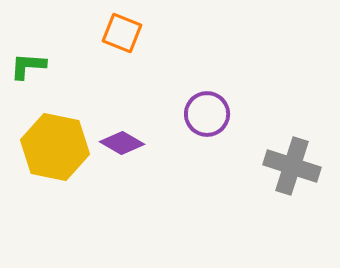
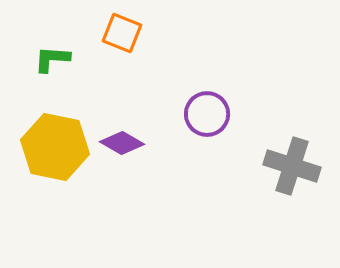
green L-shape: moved 24 px right, 7 px up
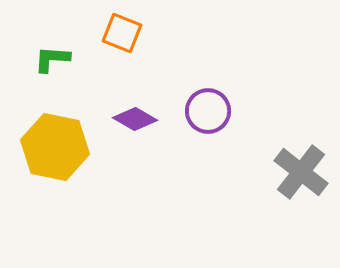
purple circle: moved 1 px right, 3 px up
purple diamond: moved 13 px right, 24 px up
gray cross: moved 9 px right, 6 px down; rotated 20 degrees clockwise
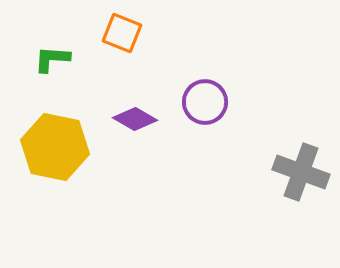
purple circle: moved 3 px left, 9 px up
gray cross: rotated 18 degrees counterclockwise
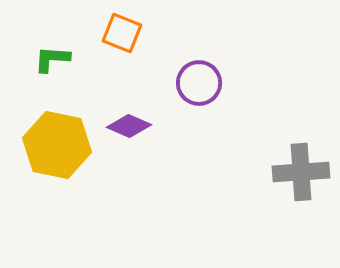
purple circle: moved 6 px left, 19 px up
purple diamond: moved 6 px left, 7 px down; rotated 6 degrees counterclockwise
yellow hexagon: moved 2 px right, 2 px up
gray cross: rotated 24 degrees counterclockwise
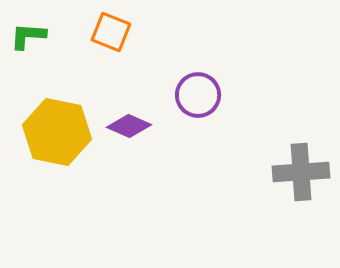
orange square: moved 11 px left, 1 px up
green L-shape: moved 24 px left, 23 px up
purple circle: moved 1 px left, 12 px down
yellow hexagon: moved 13 px up
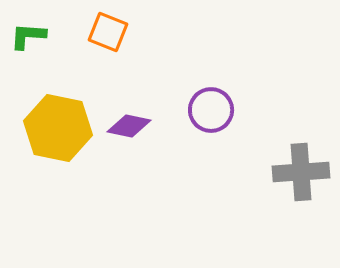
orange square: moved 3 px left
purple circle: moved 13 px right, 15 px down
purple diamond: rotated 12 degrees counterclockwise
yellow hexagon: moved 1 px right, 4 px up
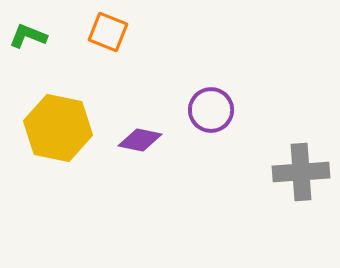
green L-shape: rotated 18 degrees clockwise
purple diamond: moved 11 px right, 14 px down
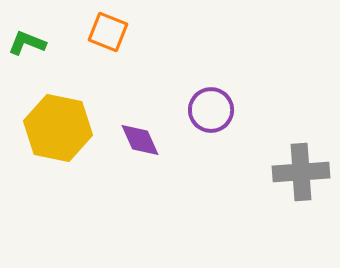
green L-shape: moved 1 px left, 7 px down
purple diamond: rotated 54 degrees clockwise
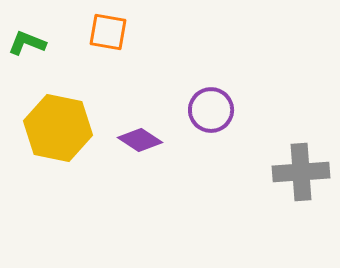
orange square: rotated 12 degrees counterclockwise
purple diamond: rotated 33 degrees counterclockwise
